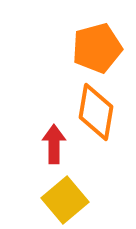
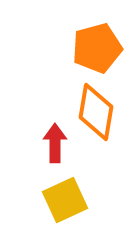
red arrow: moved 1 px right, 1 px up
yellow square: rotated 15 degrees clockwise
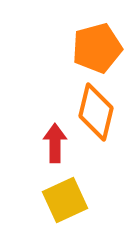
orange diamond: rotated 4 degrees clockwise
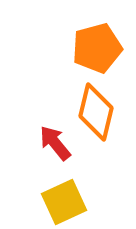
red arrow: rotated 39 degrees counterclockwise
yellow square: moved 1 px left, 2 px down
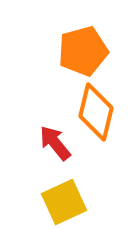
orange pentagon: moved 14 px left, 3 px down
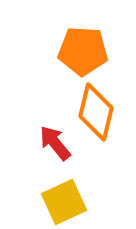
orange pentagon: rotated 18 degrees clockwise
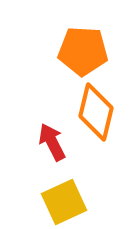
red arrow: moved 3 px left, 1 px up; rotated 12 degrees clockwise
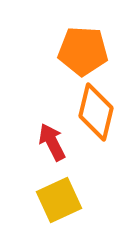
yellow square: moved 5 px left, 2 px up
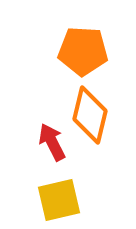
orange diamond: moved 6 px left, 3 px down
yellow square: rotated 12 degrees clockwise
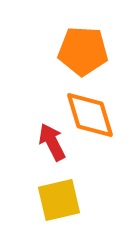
orange diamond: rotated 30 degrees counterclockwise
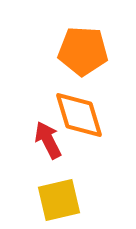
orange diamond: moved 11 px left
red arrow: moved 4 px left, 2 px up
